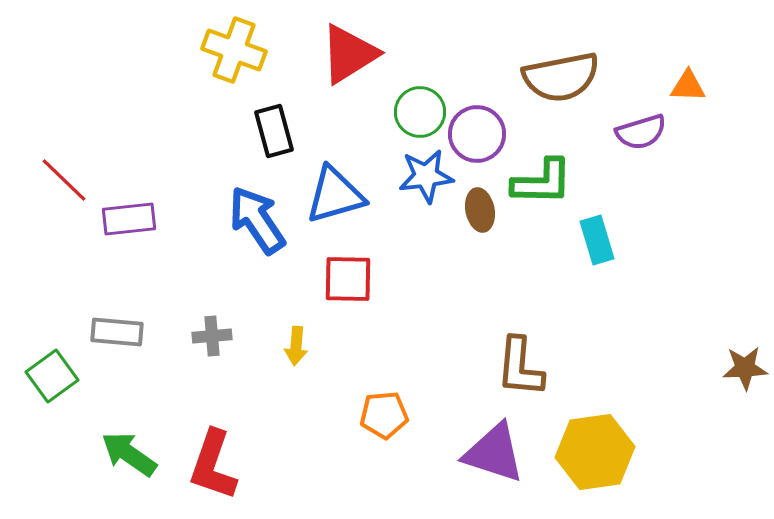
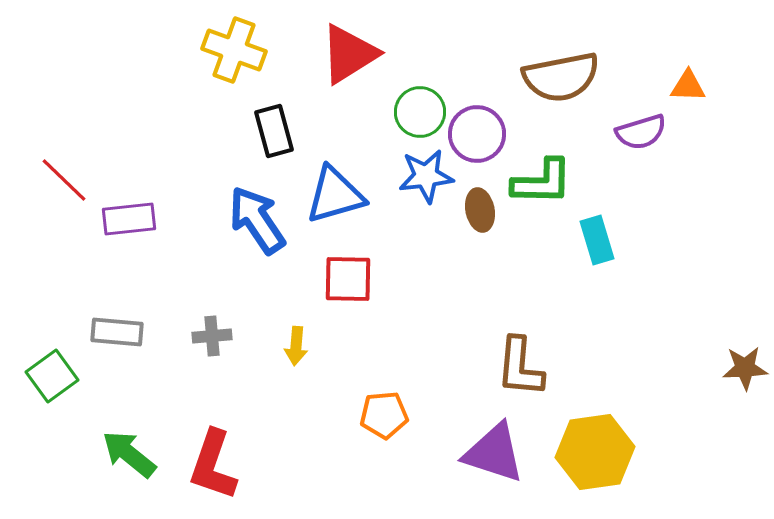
green arrow: rotated 4 degrees clockwise
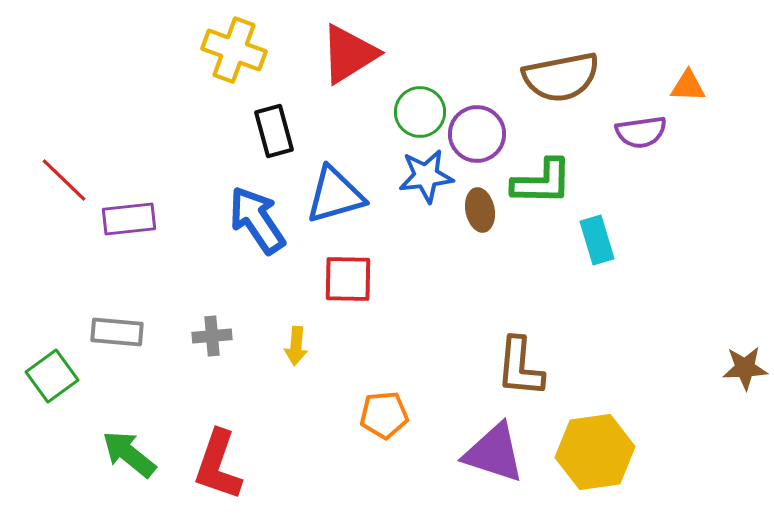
purple semicircle: rotated 9 degrees clockwise
red L-shape: moved 5 px right
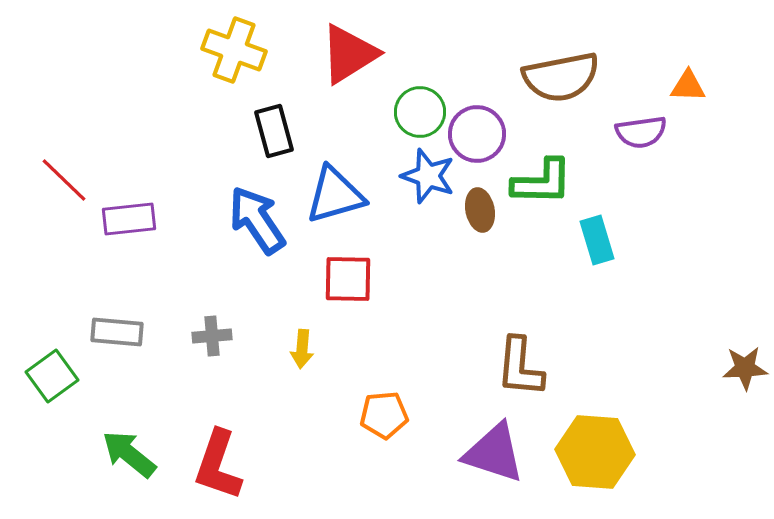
blue star: moved 2 px right; rotated 26 degrees clockwise
yellow arrow: moved 6 px right, 3 px down
yellow hexagon: rotated 12 degrees clockwise
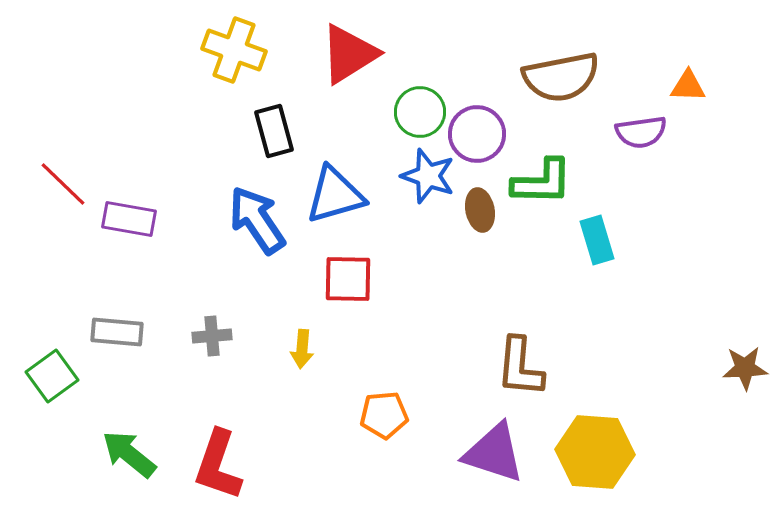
red line: moved 1 px left, 4 px down
purple rectangle: rotated 16 degrees clockwise
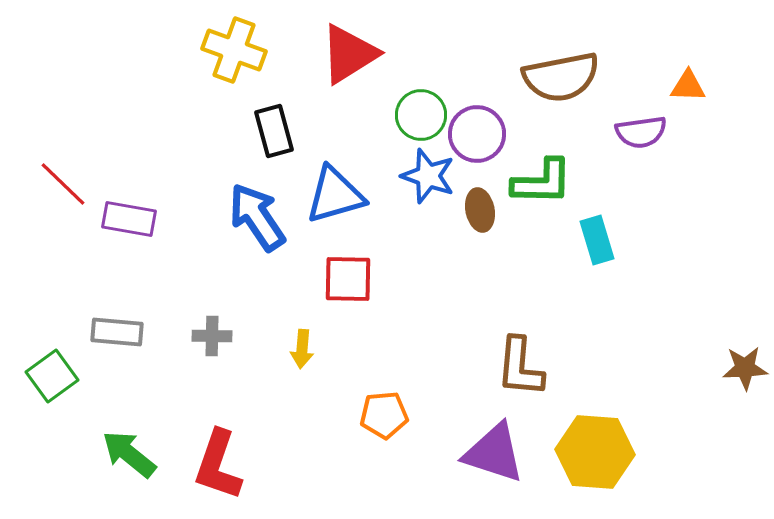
green circle: moved 1 px right, 3 px down
blue arrow: moved 3 px up
gray cross: rotated 6 degrees clockwise
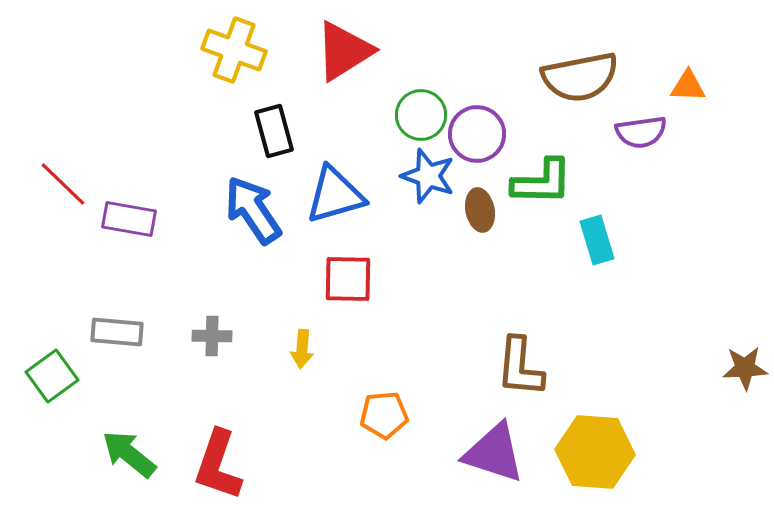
red triangle: moved 5 px left, 3 px up
brown semicircle: moved 19 px right
blue arrow: moved 4 px left, 7 px up
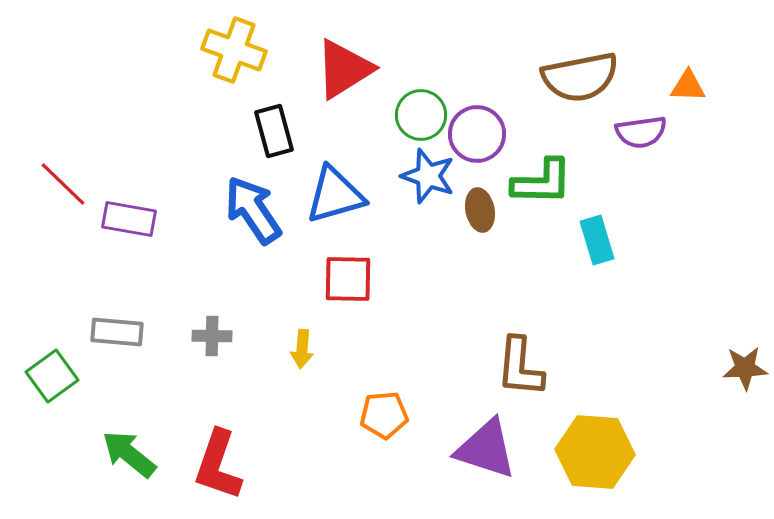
red triangle: moved 18 px down
purple triangle: moved 8 px left, 4 px up
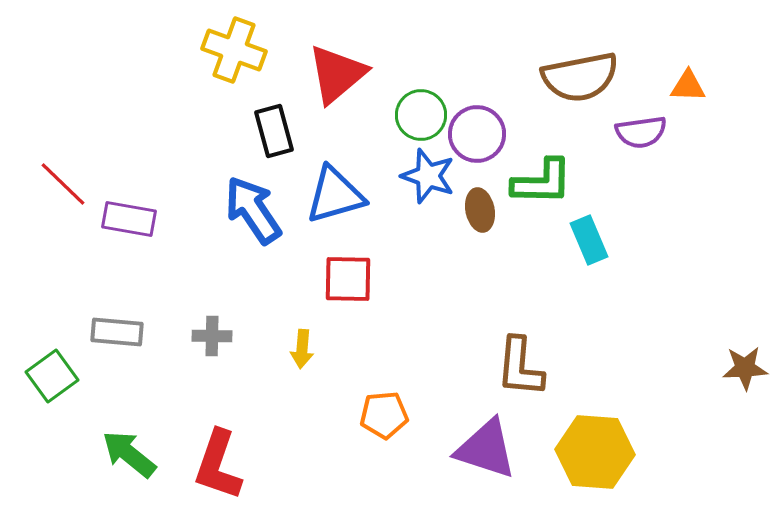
red triangle: moved 7 px left, 5 px down; rotated 8 degrees counterclockwise
cyan rectangle: moved 8 px left; rotated 6 degrees counterclockwise
